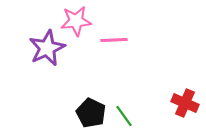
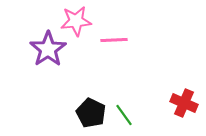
purple star: moved 1 px right, 1 px down; rotated 9 degrees counterclockwise
red cross: moved 1 px left
green line: moved 1 px up
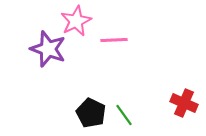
pink star: rotated 20 degrees counterclockwise
purple star: rotated 18 degrees counterclockwise
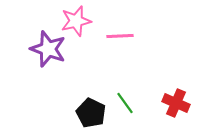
pink star: rotated 12 degrees clockwise
pink line: moved 6 px right, 4 px up
red cross: moved 8 px left
green line: moved 1 px right, 12 px up
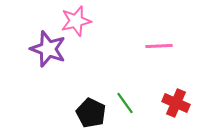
pink line: moved 39 px right, 10 px down
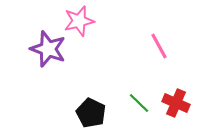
pink star: moved 3 px right
pink line: rotated 64 degrees clockwise
green line: moved 14 px right; rotated 10 degrees counterclockwise
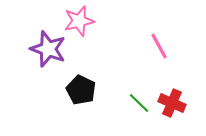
red cross: moved 4 px left
black pentagon: moved 10 px left, 23 px up
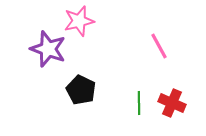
green line: rotated 45 degrees clockwise
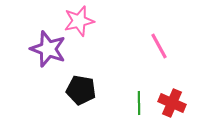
black pentagon: rotated 16 degrees counterclockwise
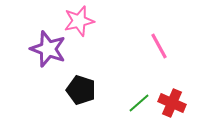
black pentagon: rotated 8 degrees clockwise
green line: rotated 50 degrees clockwise
